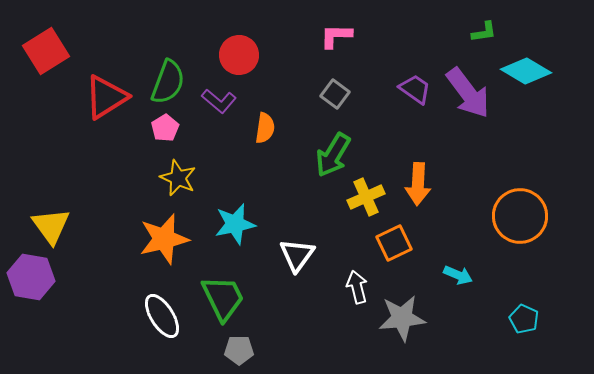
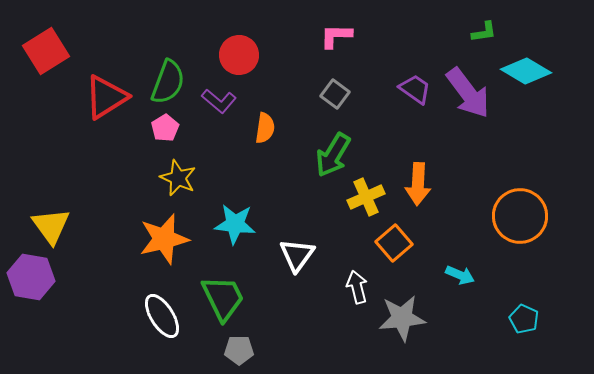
cyan star: rotated 18 degrees clockwise
orange square: rotated 15 degrees counterclockwise
cyan arrow: moved 2 px right
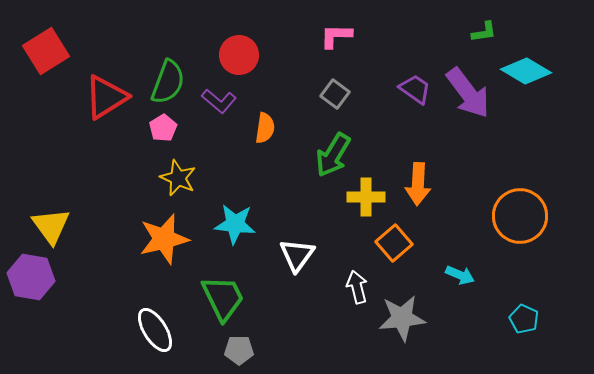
pink pentagon: moved 2 px left
yellow cross: rotated 24 degrees clockwise
white ellipse: moved 7 px left, 14 px down
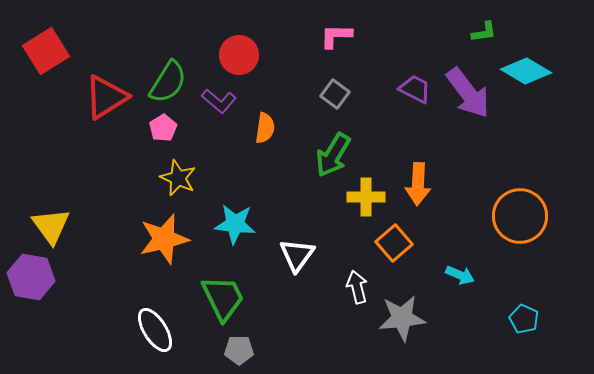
green semicircle: rotated 12 degrees clockwise
purple trapezoid: rotated 8 degrees counterclockwise
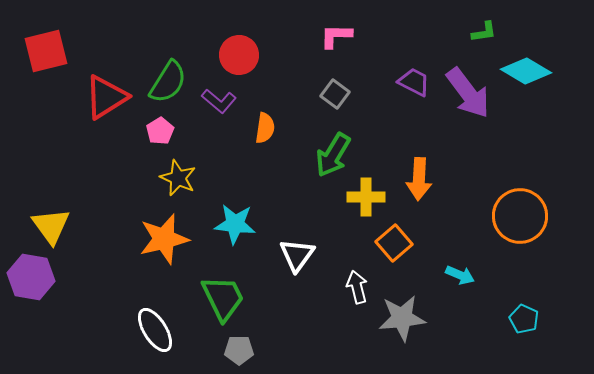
red square: rotated 18 degrees clockwise
purple trapezoid: moved 1 px left, 7 px up
pink pentagon: moved 3 px left, 3 px down
orange arrow: moved 1 px right, 5 px up
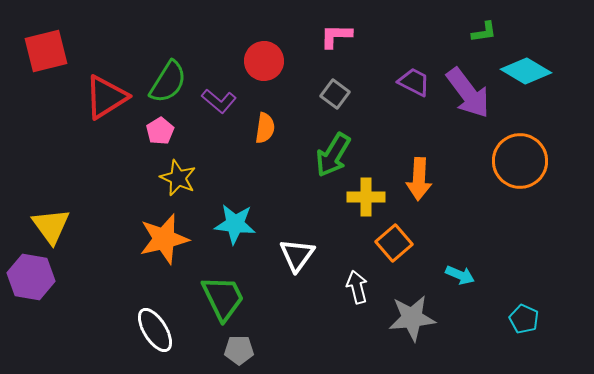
red circle: moved 25 px right, 6 px down
orange circle: moved 55 px up
gray star: moved 10 px right
